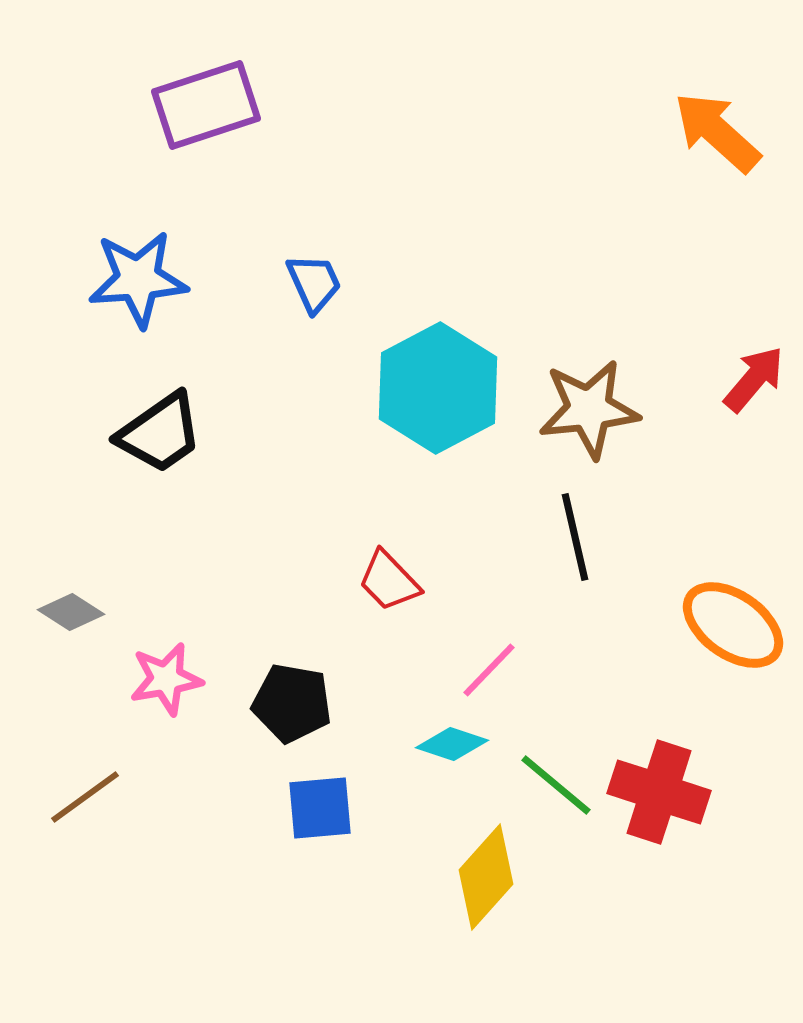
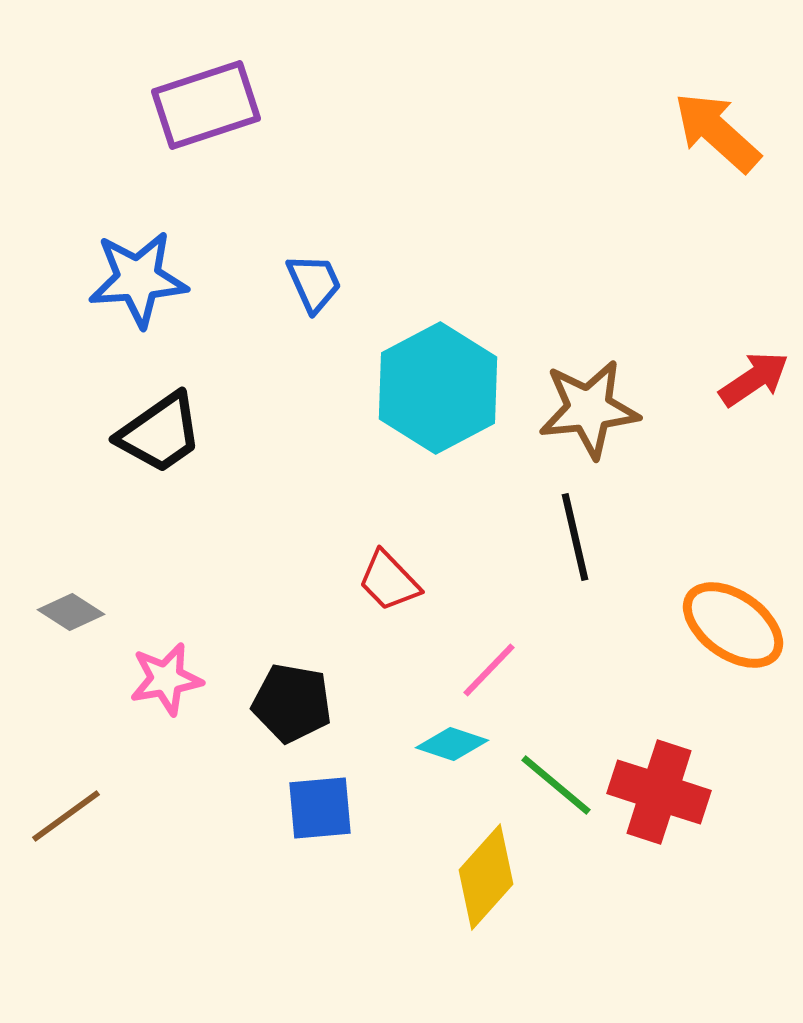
red arrow: rotated 16 degrees clockwise
brown line: moved 19 px left, 19 px down
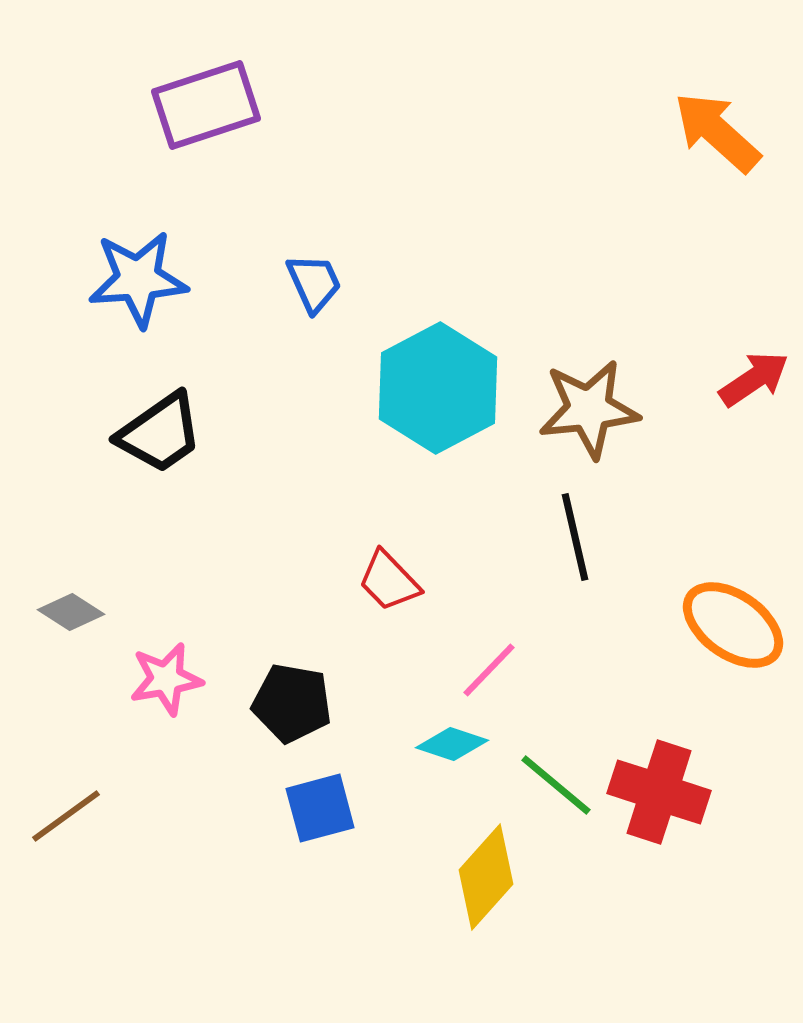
blue square: rotated 10 degrees counterclockwise
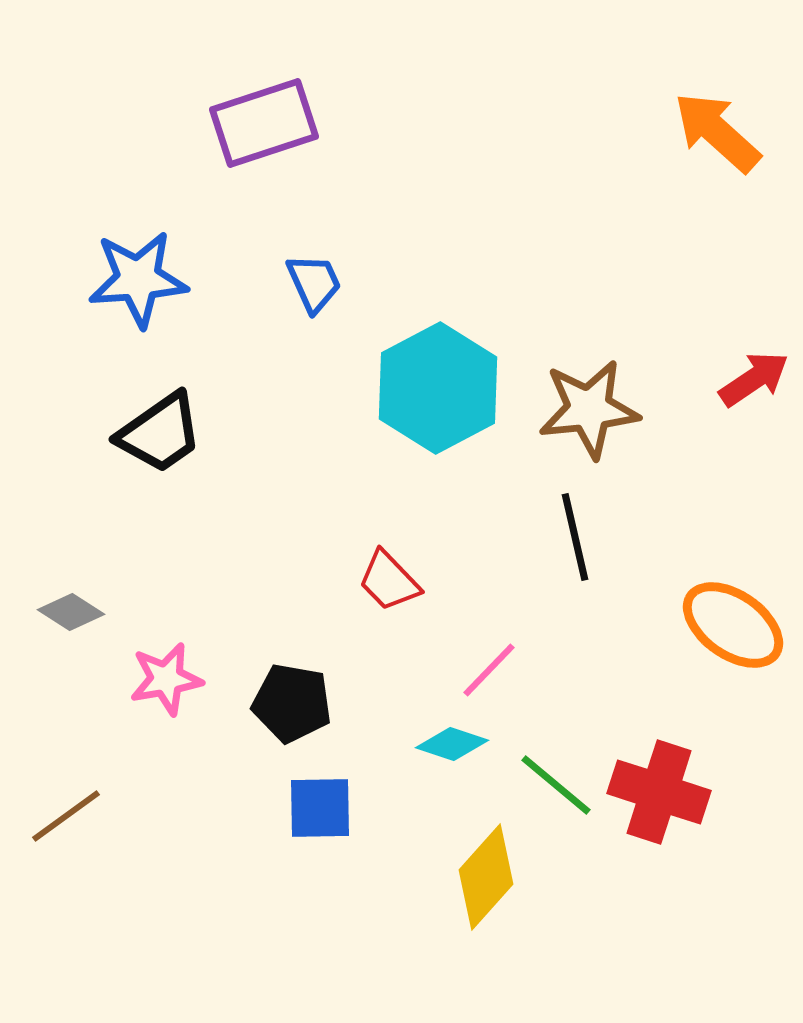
purple rectangle: moved 58 px right, 18 px down
blue square: rotated 14 degrees clockwise
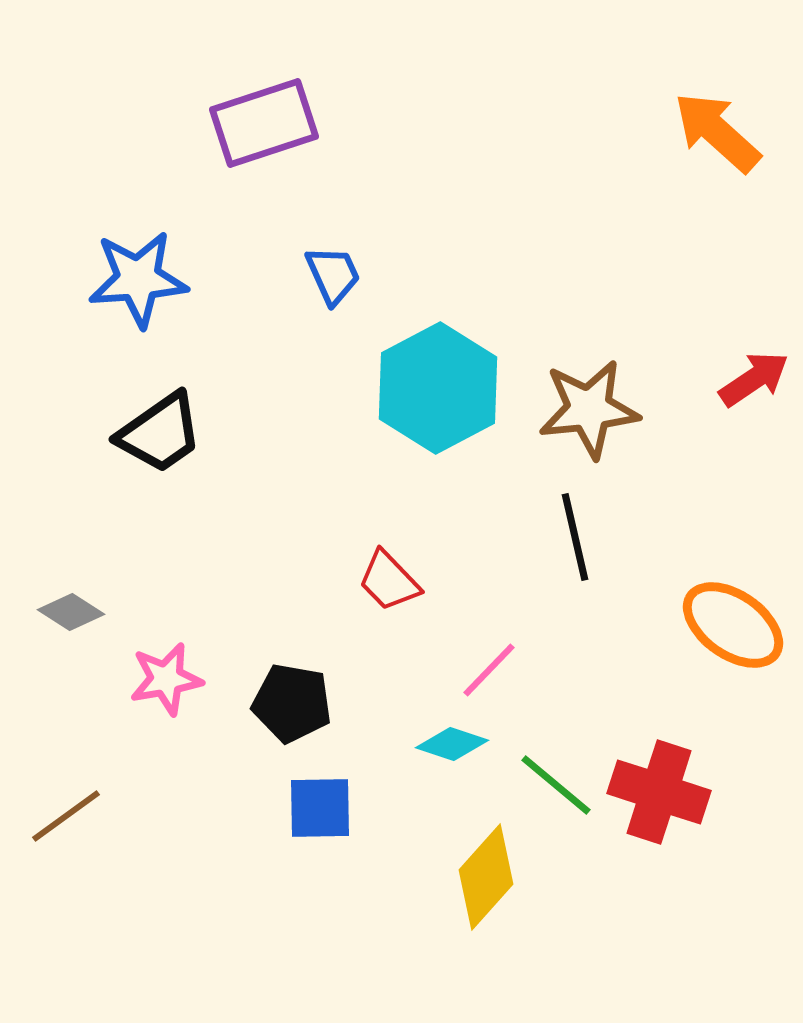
blue trapezoid: moved 19 px right, 8 px up
